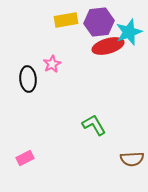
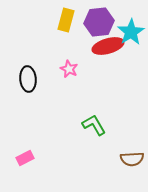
yellow rectangle: rotated 65 degrees counterclockwise
cyan star: moved 2 px right; rotated 12 degrees counterclockwise
pink star: moved 17 px right, 5 px down; rotated 18 degrees counterclockwise
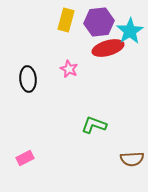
cyan star: moved 1 px left, 1 px up
red ellipse: moved 2 px down
green L-shape: rotated 40 degrees counterclockwise
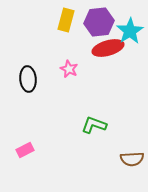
pink rectangle: moved 8 px up
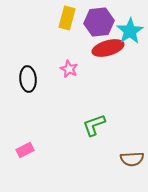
yellow rectangle: moved 1 px right, 2 px up
green L-shape: rotated 40 degrees counterclockwise
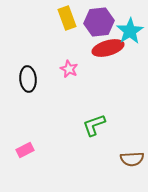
yellow rectangle: rotated 35 degrees counterclockwise
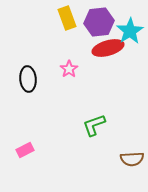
pink star: rotated 12 degrees clockwise
